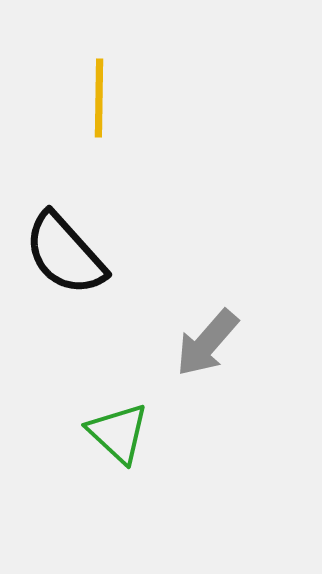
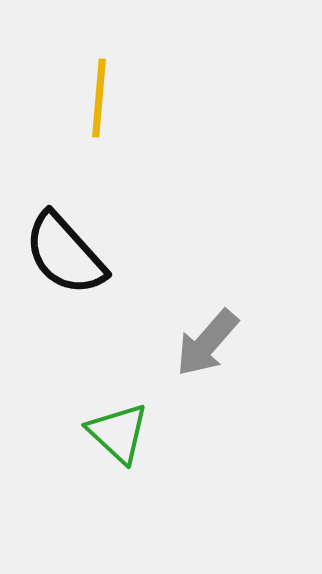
yellow line: rotated 4 degrees clockwise
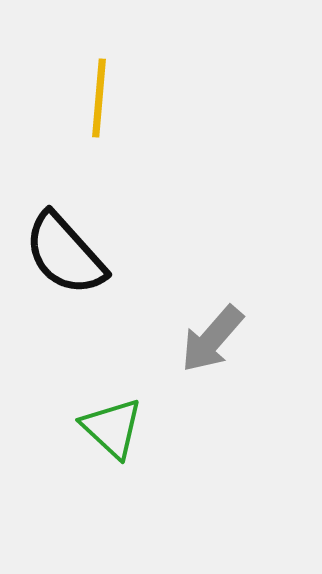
gray arrow: moved 5 px right, 4 px up
green triangle: moved 6 px left, 5 px up
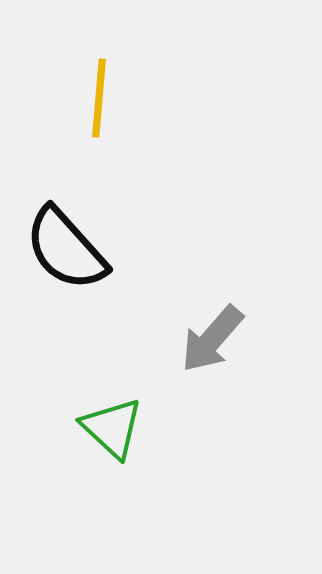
black semicircle: moved 1 px right, 5 px up
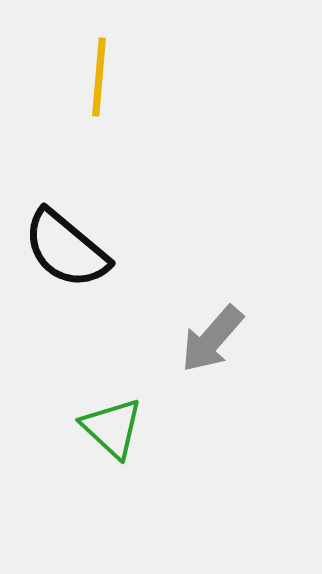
yellow line: moved 21 px up
black semicircle: rotated 8 degrees counterclockwise
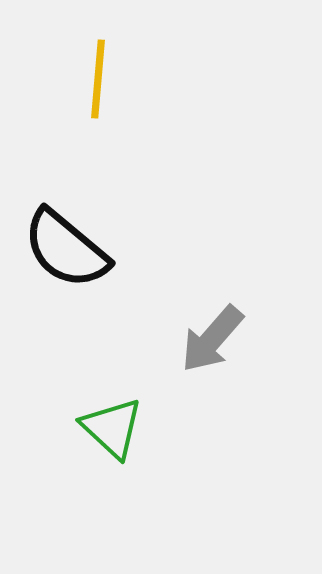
yellow line: moved 1 px left, 2 px down
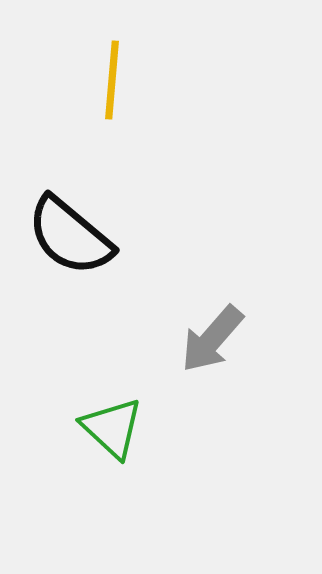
yellow line: moved 14 px right, 1 px down
black semicircle: moved 4 px right, 13 px up
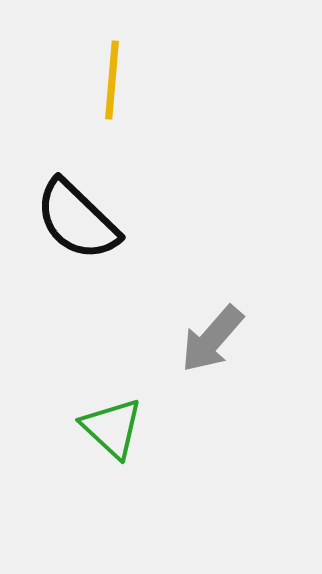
black semicircle: moved 7 px right, 16 px up; rotated 4 degrees clockwise
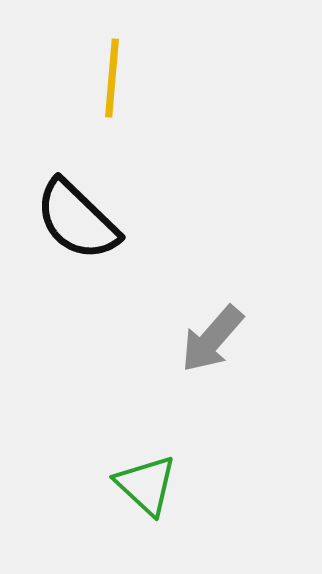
yellow line: moved 2 px up
green triangle: moved 34 px right, 57 px down
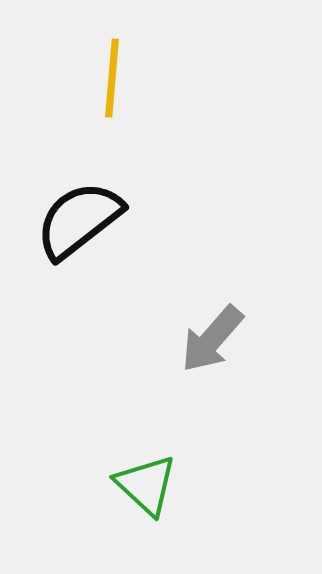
black semicircle: moved 2 px right; rotated 98 degrees clockwise
